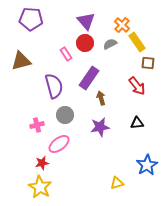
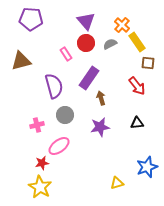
red circle: moved 1 px right
pink ellipse: moved 2 px down
blue star: moved 2 px down; rotated 10 degrees clockwise
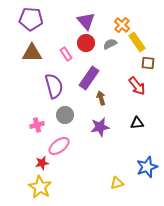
brown triangle: moved 11 px right, 8 px up; rotated 15 degrees clockwise
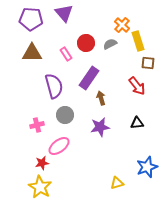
purple triangle: moved 22 px left, 8 px up
yellow rectangle: moved 1 px right, 1 px up; rotated 18 degrees clockwise
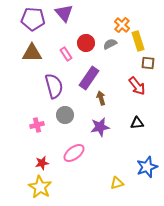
purple pentagon: moved 2 px right
pink ellipse: moved 15 px right, 7 px down
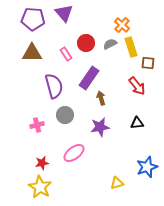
yellow rectangle: moved 7 px left, 6 px down
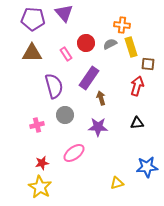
orange cross: rotated 35 degrees counterclockwise
brown square: moved 1 px down
red arrow: rotated 126 degrees counterclockwise
purple star: moved 2 px left; rotated 12 degrees clockwise
blue star: rotated 15 degrees clockwise
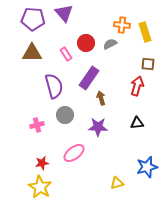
yellow rectangle: moved 14 px right, 15 px up
blue star: rotated 10 degrees counterclockwise
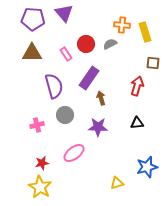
red circle: moved 1 px down
brown square: moved 5 px right, 1 px up
